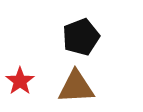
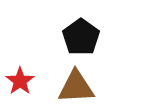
black pentagon: rotated 15 degrees counterclockwise
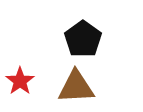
black pentagon: moved 2 px right, 2 px down
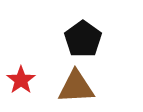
red star: moved 1 px right, 1 px up
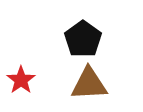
brown triangle: moved 13 px right, 3 px up
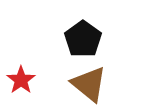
brown triangle: rotated 42 degrees clockwise
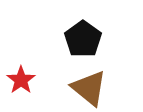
brown triangle: moved 4 px down
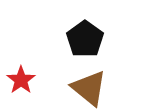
black pentagon: moved 2 px right
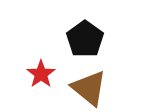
red star: moved 20 px right, 6 px up
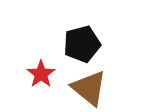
black pentagon: moved 3 px left, 5 px down; rotated 21 degrees clockwise
